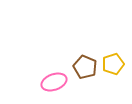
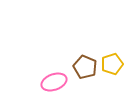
yellow pentagon: moved 1 px left
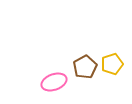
brown pentagon: rotated 20 degrees clockwise
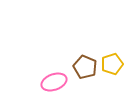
brown pentagon: rotated 20 degrees counterclockwise
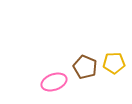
yellow pentagon: moved 2 px right, 1 px up; rotated 15 degrees clockwise
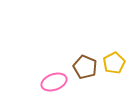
yellow pentagon: rotated 25 degrees counterclockwise
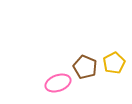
pink ellipse: moved 4 px right, 1 px down
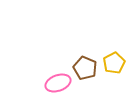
brown pentagon: moved 1 px down
